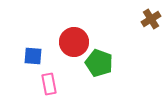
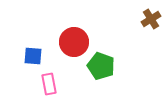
green pentagon: moved 2 px right, 3 px down
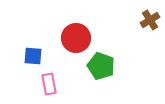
brown cross: moved 1 px left, 1 px down
red circle: moved 2 px right, 4 px up
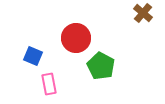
brown cross: moved 7 px left, 7 px up; rotated 18 degrees counterclockwise
blue square: rotated 18 degrees clockwise
green pentagon: rotated 8 degrees clockwise
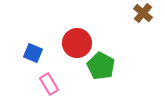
red circle: moved 1 px right, 5 px down
blue square: moved 3 px up
pink rectangle: rotated 20 degrees counterclockwise
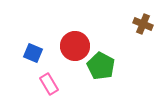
brown cross: moved 11 px down; rotated 18 degrees counterclockwise
red circle: moved 2 px left, 3 px down
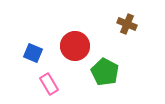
brown cross: moved 16 px left
green pentagon: moved 4 px right, 6 px down
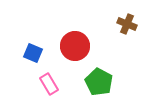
green pentagon: moved 6 px left, 10 px down
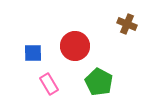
blue square: rotated 24 degrees counterclockwise
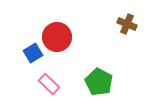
red circle: moved 18 px left, 9 px up
blue square: rotated 30 degrees counterclockwise
pink rectangle: rotated 15 degrees counterclockwise
